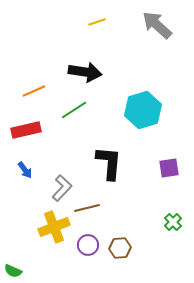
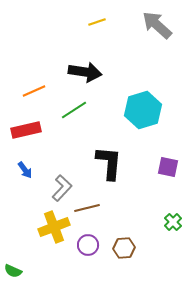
purple square: moved 1 px left, 1 px up; rotated 20 degrees clockwise
brown hexagon: moved 4 px right
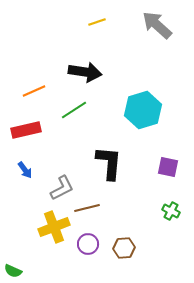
gray L-shape: rotated 20 degrees clockwise
green cross: moved 2 px left, 11 px up; rotated 18 degrees counterclockwise
purple circle: moved 1 px up
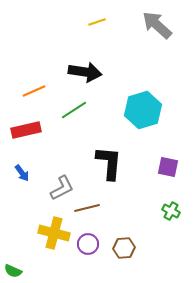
blue arrow: moved 3 px left, 3 px down
yellow cross: moved 6 px down; rotated 36 degrees clockwise
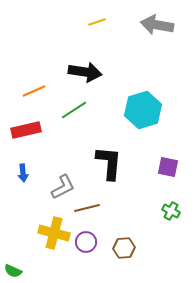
gray arrow: rotated 32 degrees counterclockwise
blue arrow: moved 1 px right; rotated 30 degrees clockwise
gray L-shape: moved 1 px right, 1 px up
purple circle: moved 2 px left, 2 px up
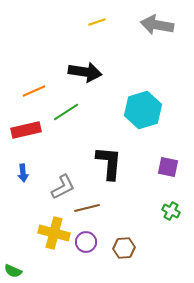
green line: moved 8 px left, 2 px down
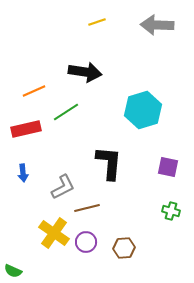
gray arrow: rotated 8 degrees counterclockwise
red rectangle: moved 1 px up
green cross: rotated 12 degrees counterclockwise
yellow cross: rotated 20 degrees clockwise
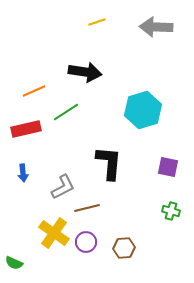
gray arrow: moved 1 px left, 2 px down
green semicircle: moved 1 px right, 8 px up
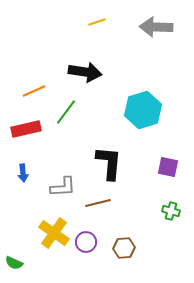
green line: rotated 20 degrees counterclockwise
gray L-shape: rotated 24 degrees clockwise
brown line: moved 11 px right, 5 px up
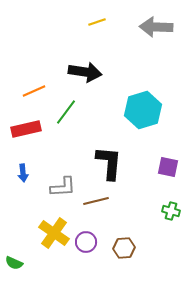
brown line: moved 2 px left, 2 px up
